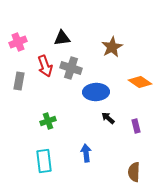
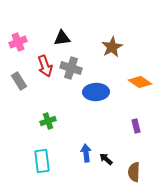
gray rectangle: rotated 42 degrees counterclockwise
black arrow: moved 2 px left, 41 px down
cyan rectangle: moved 2 px left
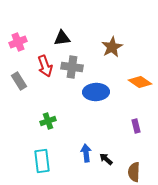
gray cross: moved 1 px right, 1 px up; rotated 10 degrees counterclockwise
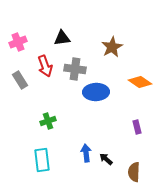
gray cross: moved 3 px right, 2 px down
gray rectangle: moved 1 px right, 1 px up
purple rectangle: moved 1 px right, 1 px down
cyan rectangle: moved 1 px up
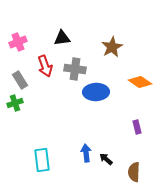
green cross: moved 33 px left, 18 px up
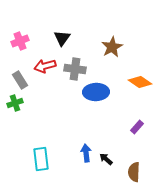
black triangle: rotated 48 degrees counterclockwise
pink cross: moved 2 px right, 1 px up
red arrow: rotated 95 degrees clockwise
purple rectangle: rotated 56 degrees clockwise
cyan rectangle: moved 1 px left, 1 px up
